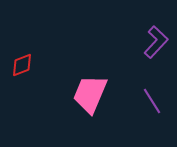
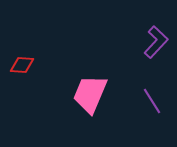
red diamond: rotated 25 degrees clockwise
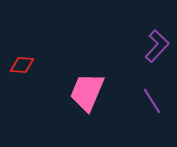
purple L-shape: moved 1 px right, 4 px down
pink trapezoid: moved 3 px left, 2 px up
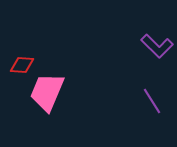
purple L-shape: rotated 92 degrees clockwise
pink trapezoid: moved 40 px left
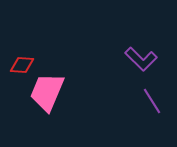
purple L-shape: moved 16 px left, 13 px down
